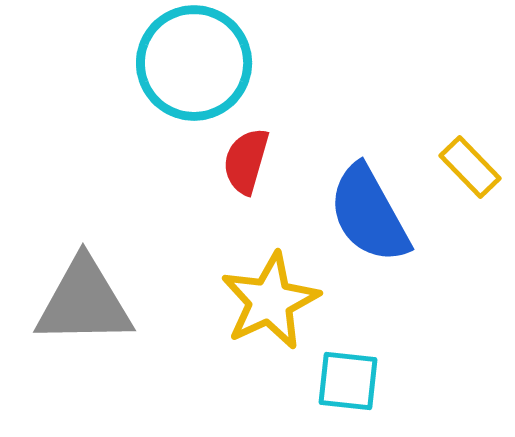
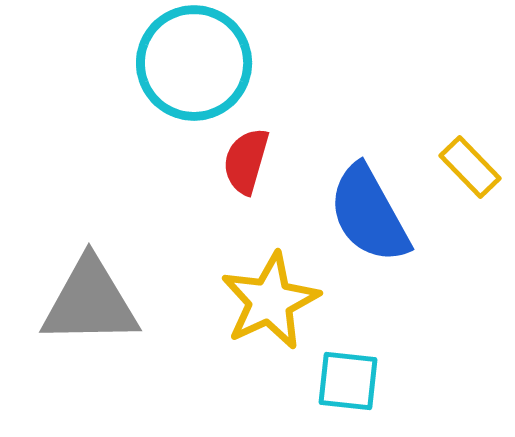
gray triangle: moved 6 px right
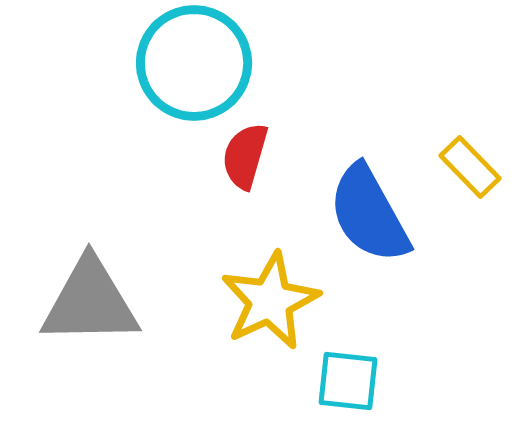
red semicircle: moved 1 px left, 5 px up
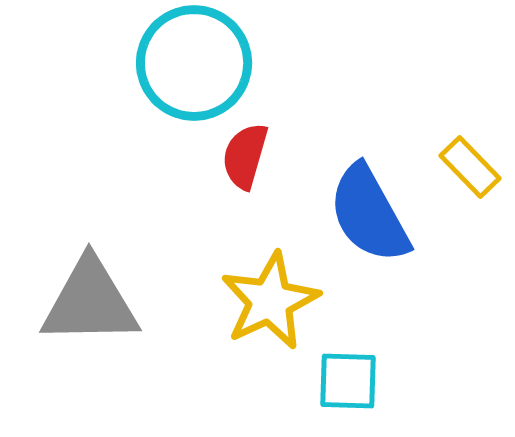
cyan square: rotated 4 degrees counterclockwise
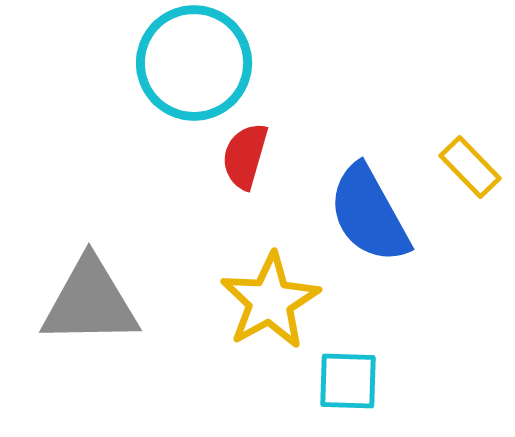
yellow star: rotated 4 degrees counterclockwise
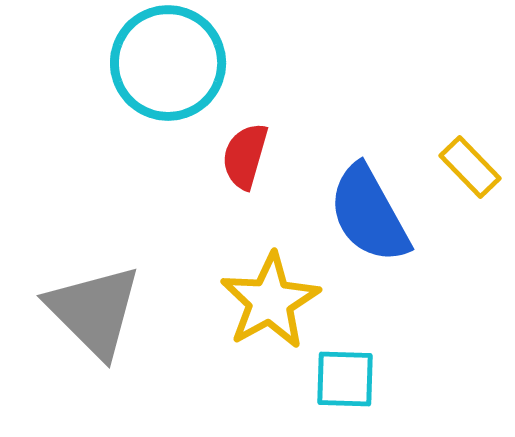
cyan circle: moved 26 px left
gray triangle: moved 4 px right, 9 px down; rotated 46 degrees clockwise
cyan square: moved 3 px left, 2 px up
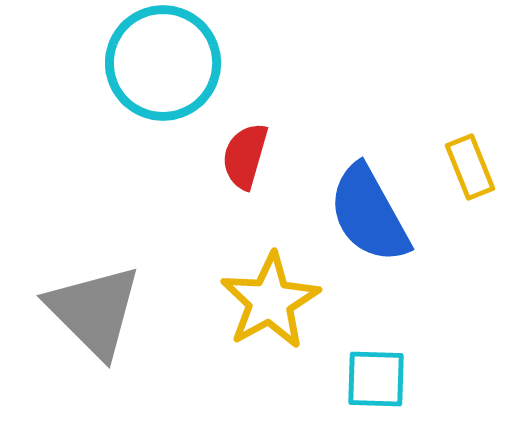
cyan circle: moved 5 px left
yellow rectangle: rotated 22 degrees clockwise
cyan square: moved 31 px right
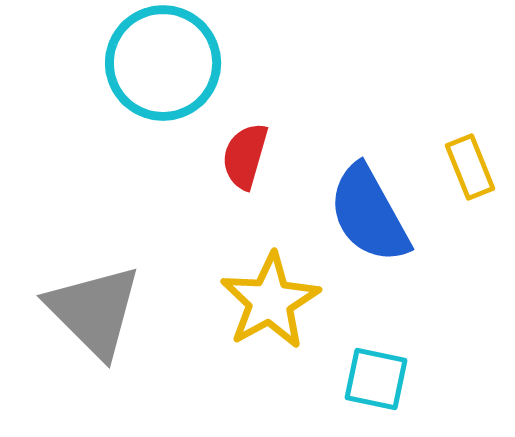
cyan square: rotated 10 degrees clockwise
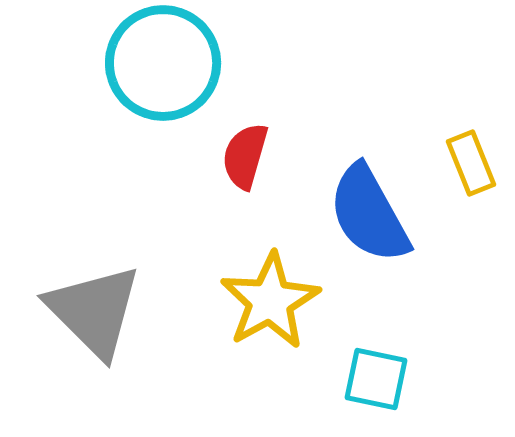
yellow rectangle: moved 1 px right, 4 px up
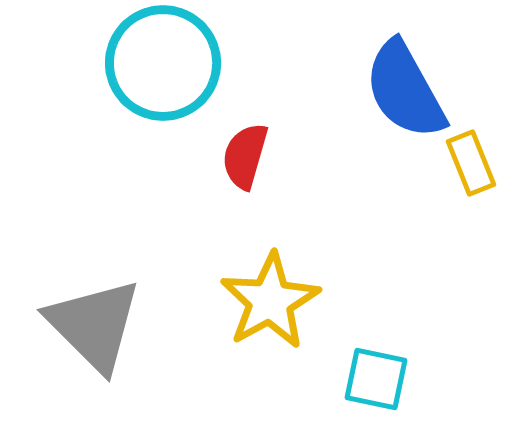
blue semicircle: moved 36 px right, 124 px up
gray triangle: moved 14 px down
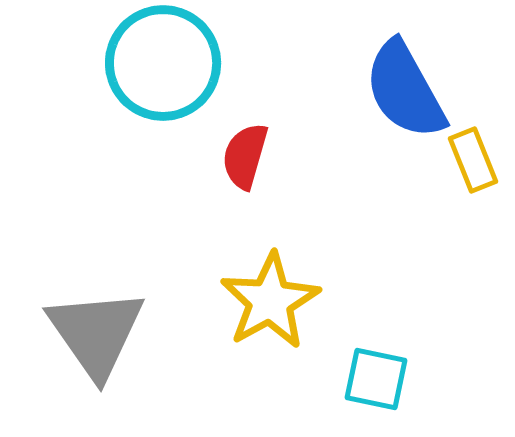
yellow rectangle: moved 2 px right, 3 px up
gray triangle: moved 2 px right, 8 px down; rotated 10 degrees clockwise
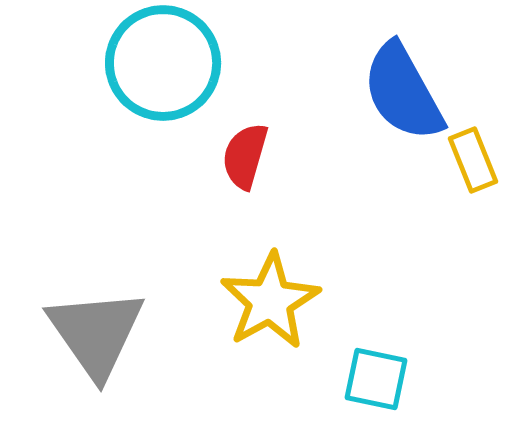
blue semicircle: moved 2 px left, 2 px down
